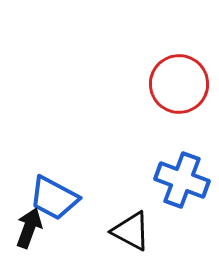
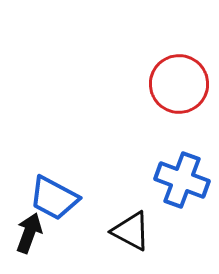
black arrow: moved 5 px down
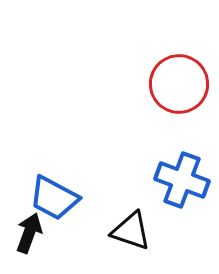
black triangle: rotated 9 degrees counterclockwise
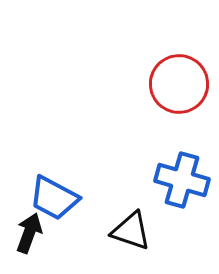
blue cross: rotated 4 degrees counterclockwise
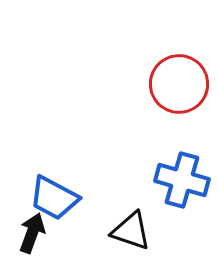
black arrow: moved 3 px right
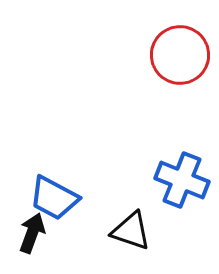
red circle: moved 1 px right, 29 px up
blue cross: rotated 6 degrees clockwise
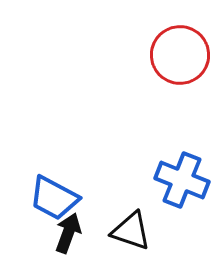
black arrow: moved 36 px right
